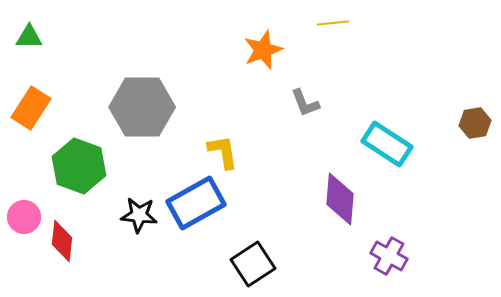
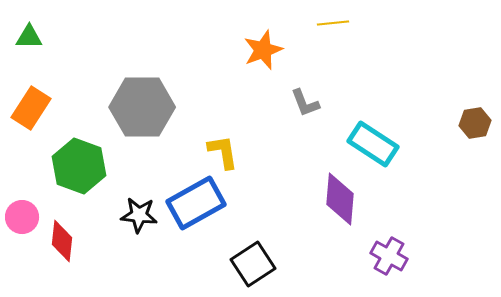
cyan rectangle: moved 14 px left
pink circle: moved 2 px left
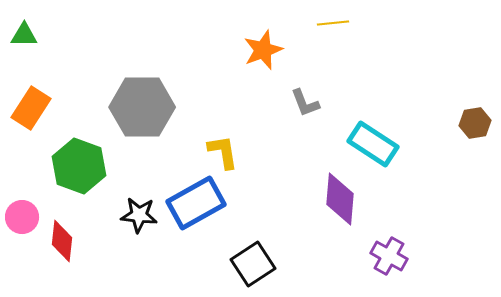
green triangle: moved 5 px left, 2 px up
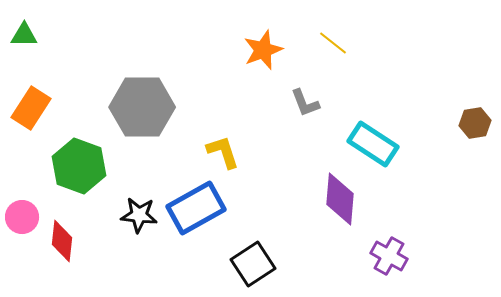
yellow line: moved 20 px down; rotated 44 degrees clockwise
yellow L-shape: rotated 9 degrees counterclockwise
blue rectangle: moved 5 px down
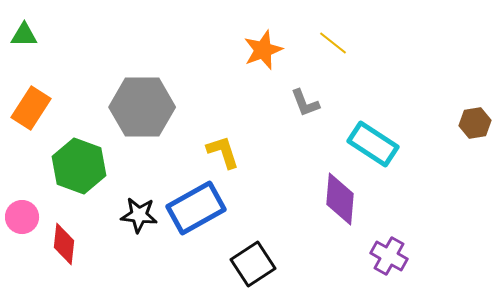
red diamond: moved 2 px right, 3 px down
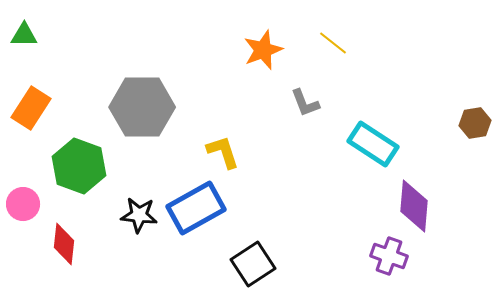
purple diamond: moved 74 px right, 7 px down
pink circle: moved 1 px right, 13 px up
purple cross: rotated 9 degrees counterclockwise
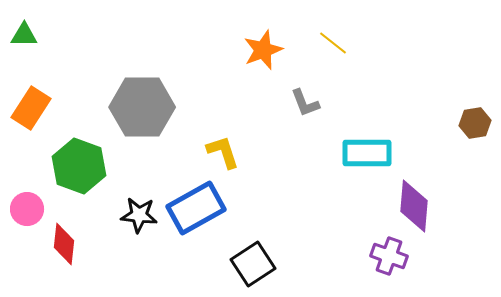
cyan rectangle: moved 6 px left, 9 px down; rotated 33 degrees counterclockwise
pink circle: moved 4 px right, 5 px down
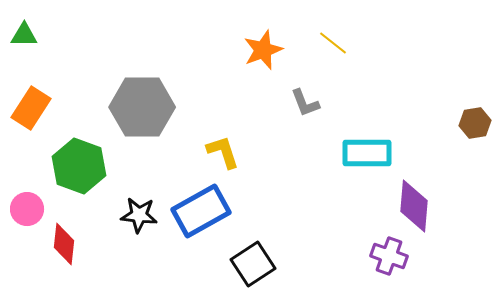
blue rectangle: moved 5 px right, 3 px down
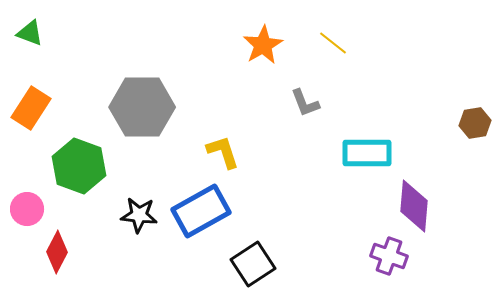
green triangle: moved 6 px right, 2 px up; rotated 20 degrees clockwise
orange star: moved 5 px up; rotated 9 degrees counterclockwise
red diamond: moved 7 px left, 8 px down; rotated 21 degrees clockwise
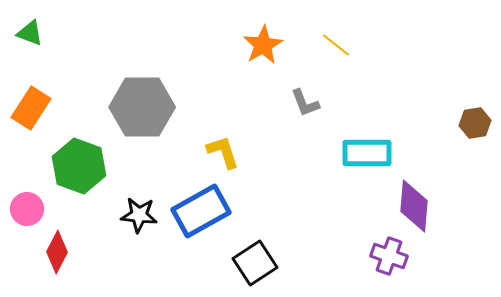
yellow line: moved 3 px right, 2 px down
black square: moved 2 px right, 1 px up
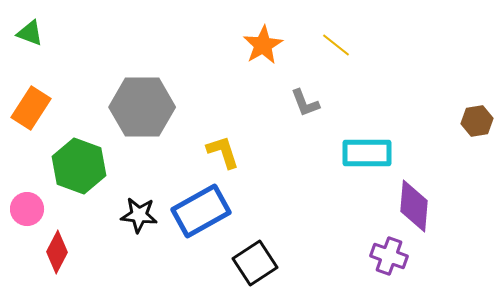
brown hexagon: moved 2 px right, 2 px up
